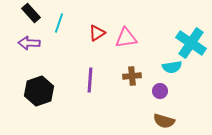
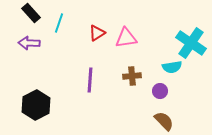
black hexagon: moved 3 px left, 14 px down; rotated 8 degrees counterclockwise
brown semicircle: rotated 150 degrees counterclockwise
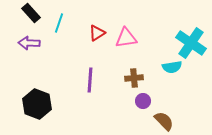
brown cross: moved 2 px right, 2 px down
purple circle: moved 17 px left, 10 px down
black hexagon: moved 1 px right, 1 px up; rotated 12 degrees counterclockwise
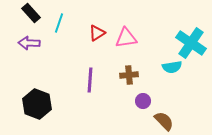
brown cross: moved 5 px left, 3 px up
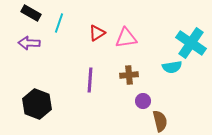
black rectangle: rotated 18 degrees counterclockwise
brown semicircle: moved 4 px left; rotated 30 degrees clockwise
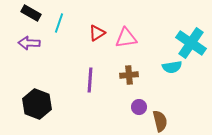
purple circle: moved 4 px left, 6 px down
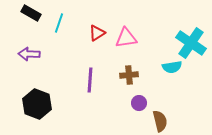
purple arrow: moved 11 px down
purple circle: moved 4 px up
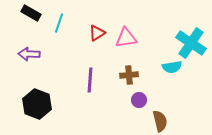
purple circle: moved 3 px up
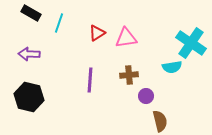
purple circle: moved 7 px right, 4 px up
black hexagon: moved 8 px left, 7 px up; rotated 8 degrees counterclockwise
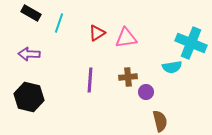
cyan cross: rotated 12 degrees counterclockwise
brown cross: moved 1 px left, 2 px down
purple circle: moved 4 px up
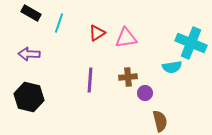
purple circle: moved 1 px left, 1 px down
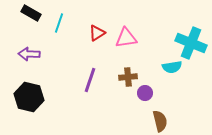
purple line: rotated 15 degrees clockwise
